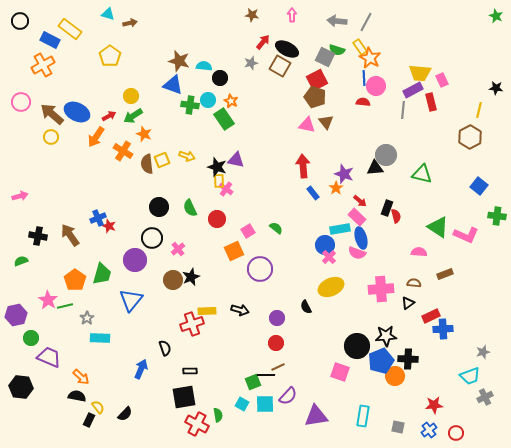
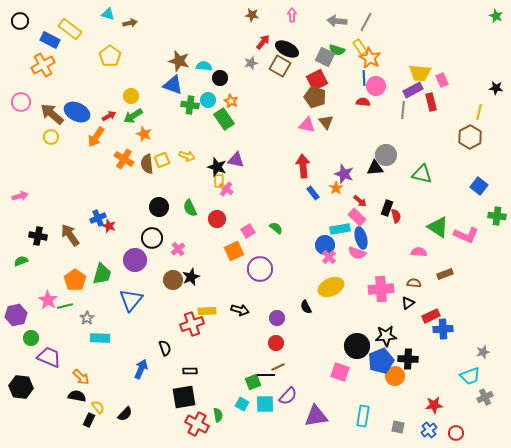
yellow line at (479, 110): moved 2 px down
orange cross at (123, 151): moved 1 px right, 8 px down
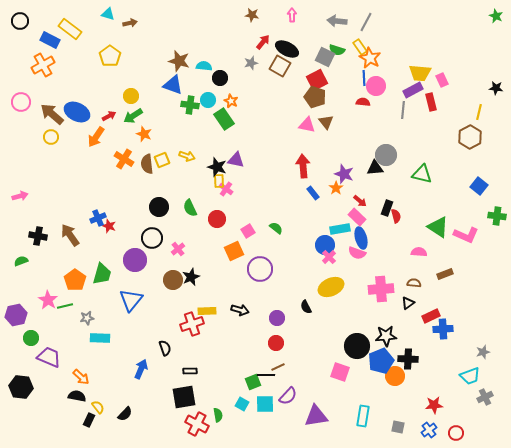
gray star at (87, 318): rotated 24 degrees clockwise
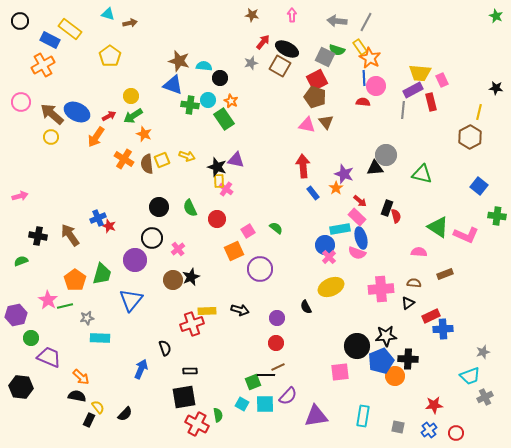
pink square at (340, 372): rotated 24 degrees counterclockwise
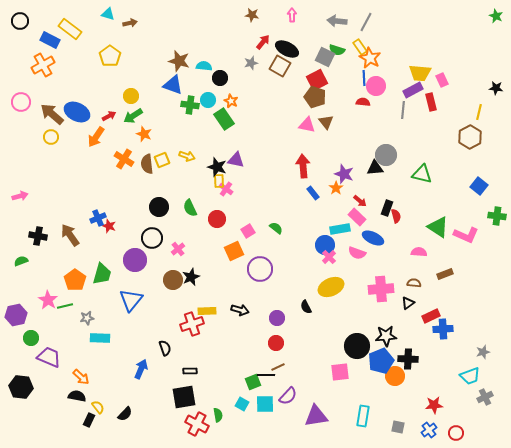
blue ellipse at (361, 238): moved 12 px right; rotated 50 degrees counterclockwise
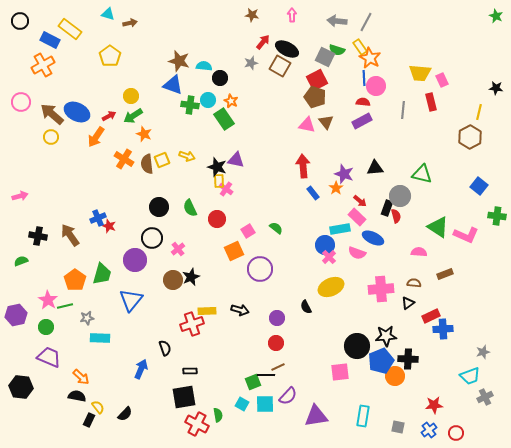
purple rectangle at (413, 90): moved 51 px left, 31 px down
gray circle at (386, 155): moved 14 px right, 41 px down
green circle at (31, 338): moved 15 px right, 11 px up
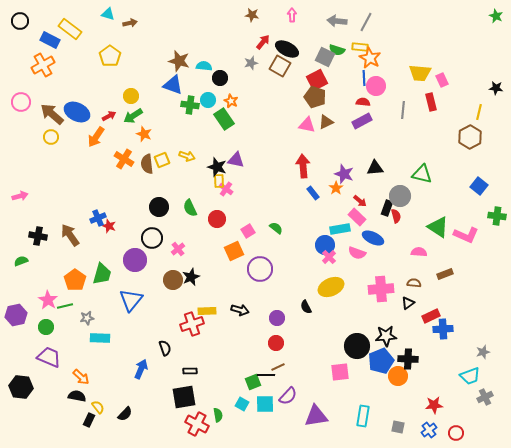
yellow rectangle at (360, 47): rotated 49 degrees counterclockwise
brown triangle at (326, 122): rotated 42 degrees clockwise
orange circle at (395, 376): moved 3 px right
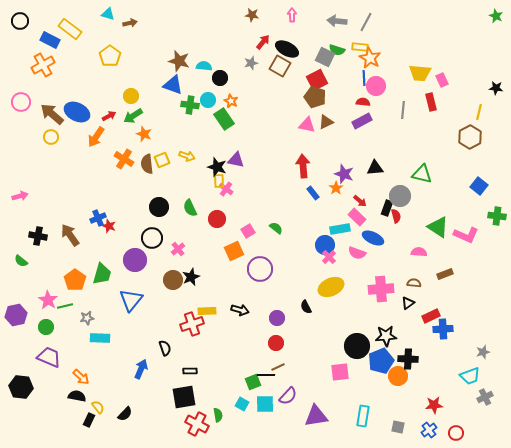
green semicircle at (21, 261): rotated 120 degrees counterclockwise
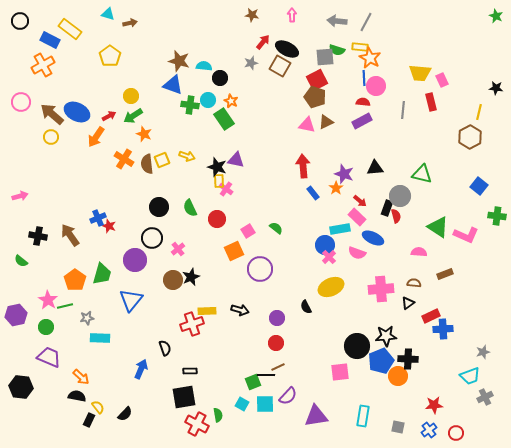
gray square at (325, 57): rotated 30 degrees counterclockwise
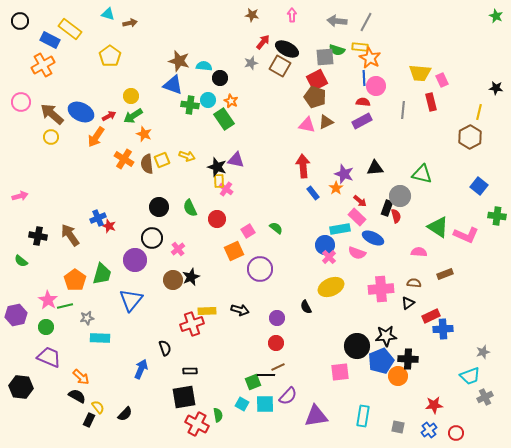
blue ellipse at (77, 112): moved 4 px right
black semicircle at (77, 396): rotated 18 degrees clockwise
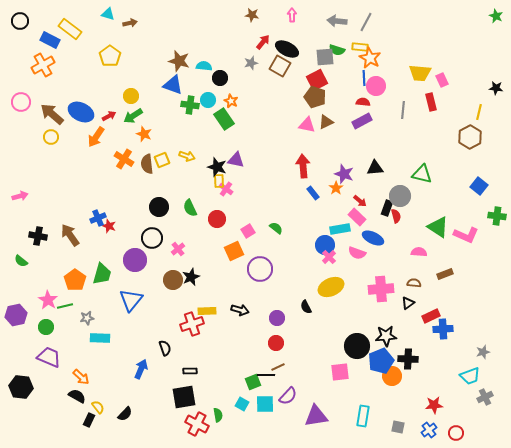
orange circle at (398, 376): moved 6 px left
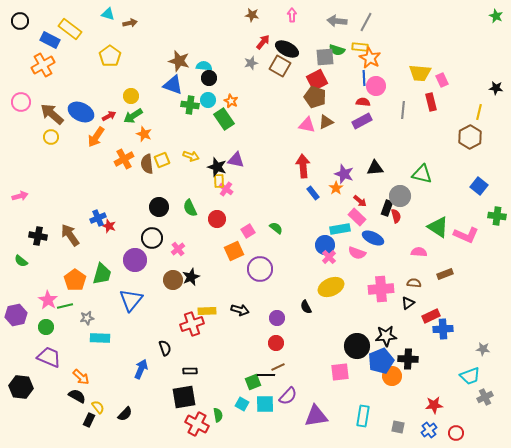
black circle at (220, 78): moved 11 px left
yellow arrow at (187, 156): moved 4 px right
orange cross at (124, 159): rotated 30 degrees clockwise
gray star at (483, 352): moved 3 px up; rotated 24 degrees clockwise
